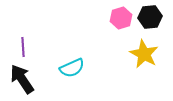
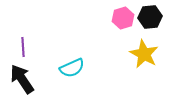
pink hexagon: moved 2 px right
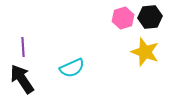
yellow star: moved 1 px right, 2 px up; rotated 8 degrees counterclockwise
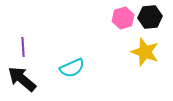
black arrow: rotated 16 degrees counterclockwise
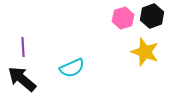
black hexagon: moved 2 px right, 1 px up; rotated 15 degrees counterclockwise
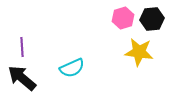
black hexagon: moved 3 px down; rotated 15 degrees clockwise
purple line: moved 1 px left
yellow star: moved 6 px left; rotated 12 degrees counterclockwise
black arrow: moved 1 px up
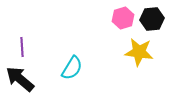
cyan semicircle: rotated 35 degrees counterclockwise
black arrow: moved 2 px left, 1 px down
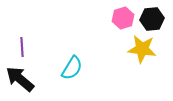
yellow star: moved 3 px right, 3 px up
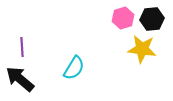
cyan semicircle: moved 2 px right
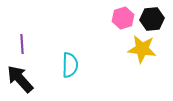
purple line: moved 3 px up
cyan semicircle: moved 4 px left, 3 px up; rotated 30 degrees counterclockwise
black arrow: rotated 8 degrees clockwise
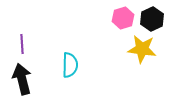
black hexagon: rotated 20 degrees counterclockwise
black arrow: moved 2 px right; rotated 28 degrees clockwise
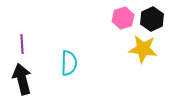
yellow star: moved 1 px right
cyan semicircle: moved 1 px left, 2 px up
